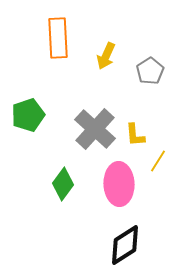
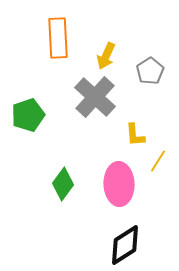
gray cross: moved 32 px up
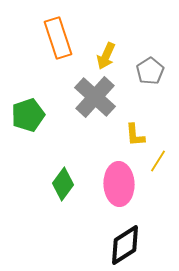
orange rectangle: rotated 15 degrees counterclockwise
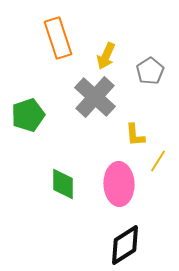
green diamond: rotated 36 degrees counterclockwise
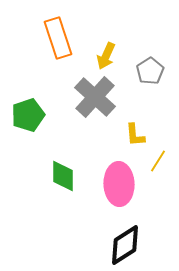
green diamond: moved 8 px up
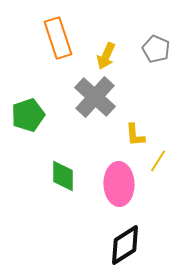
gray pentagon: moved 6 px right, 22 px up; rotated 16 degrees counterclockwise
